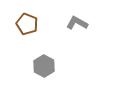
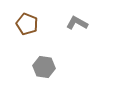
gray hexagon: moved 1 px down; rotated 20 degrees counterclockwise
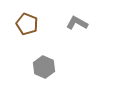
gray hexagon: rotated 15 degrees clockwise
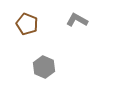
gray L-shape: moved 3 px up
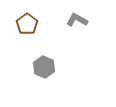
brown pentagon: rotated 15 degrees clockwise
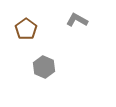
brown pentagon: moved 1 px left, 5 px down
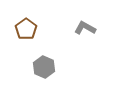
gray L-shape: moved 8 px right, 8 px down
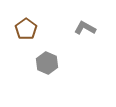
gray hexagon: moved 3 px right, 4 px up
